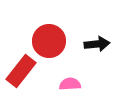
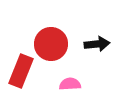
red circle: moved 2 px right, 3 px down
red rectangle: rotated 16 degrees counterclockwise
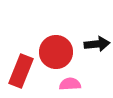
red circle: moved 5 px right, 8 px down
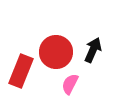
black arrow: moved 4 px left, 6 px down; rotated 60 degrees counterclockwise
pink semicircle: rotated 60 degrees counterclockwise
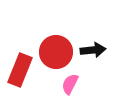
black arrow: rotated 60 degrees clockwise
red rectangle: moved 1 px left, 1 px up
